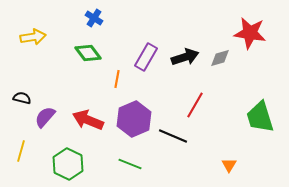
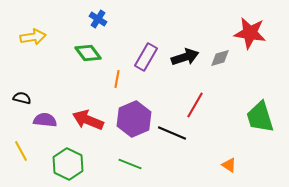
blue cross: moved 4 px right, 1 px down
purple semicircle: moved 3 px down; rotated 55 degrees clockwise
black line: moved 1 px left, 3 px up
yellow line: rotated 45 degrees counterclockwise
orange triangle: rotated 28 degrees counterclockwise
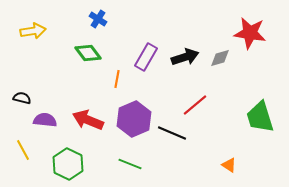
yellow arrow: moved 6 px up
red line: rotated 20 degrees clockwise
yellow line: moved 2 px right, 1 px up
